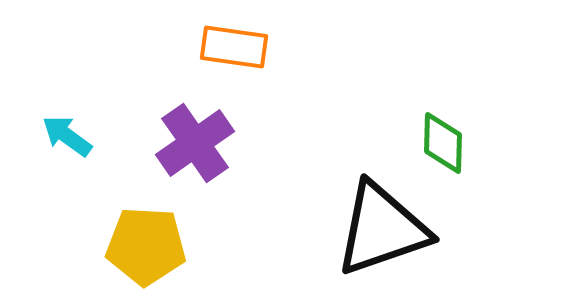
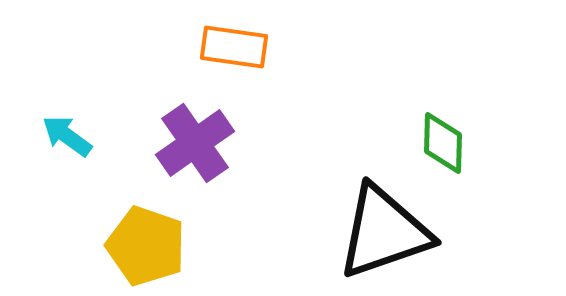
black triangle: moved 2 px right, 3 px down
yellow pentagon: rotated 16 degrees clockwise
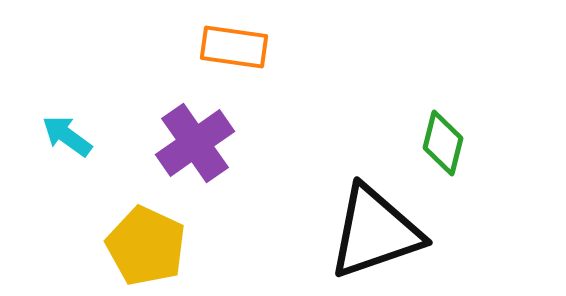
green diamond: rotated 12 degrees clockwise
black triangle: moved 9 px left
yellow pentagon: rotated 6 degrees clockwise
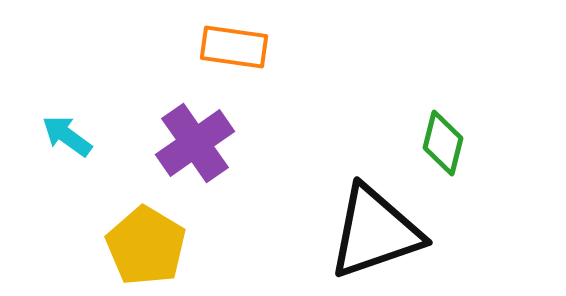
yellow pentagon: rotated 6 degrees clockwise
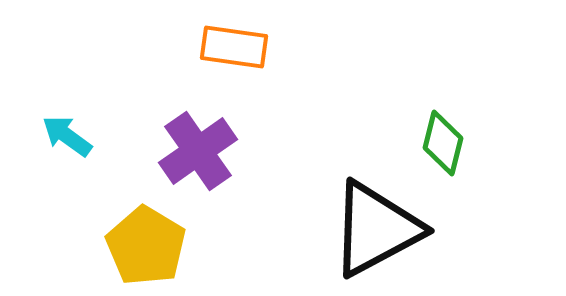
purple cross: moved 3 px right, 8 px down
black triangle: moved 1 px right, 3 px up; rotated 9 degrees counterclockwise
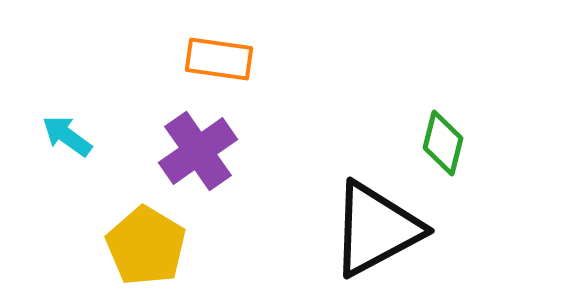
orange rectangle: moved 15 px left, 12 px down
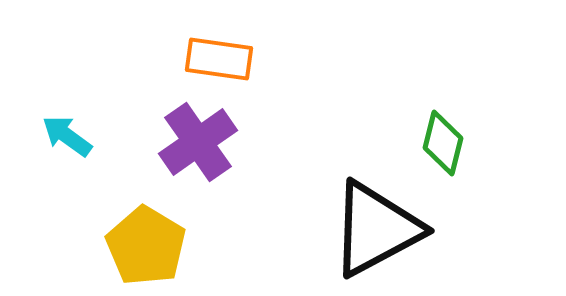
purple cross: moved 9 px up
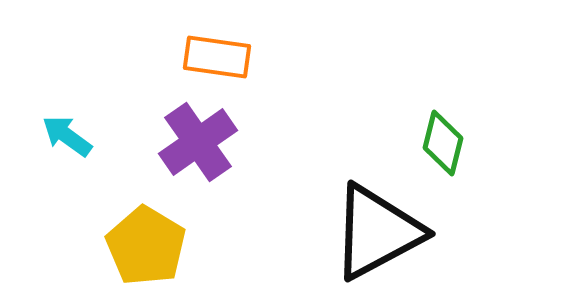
orange rectangle: moved 2 px left, 2 px up
black triangle: moved 1 px right, 3 px down
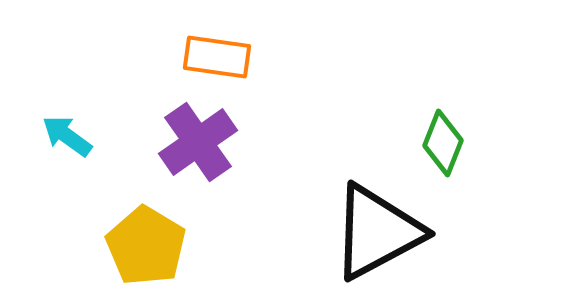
green diamond: rotated 8 degrees clockwise
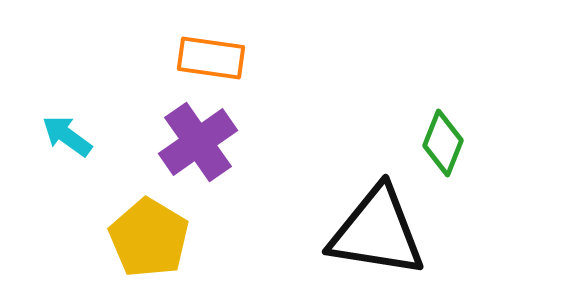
orange rectangle: moved 6 px left, 1 px down
black triangle: rotated 37 degrees clockwise
yellow pentagon: moved 3 px right, 8 px up
